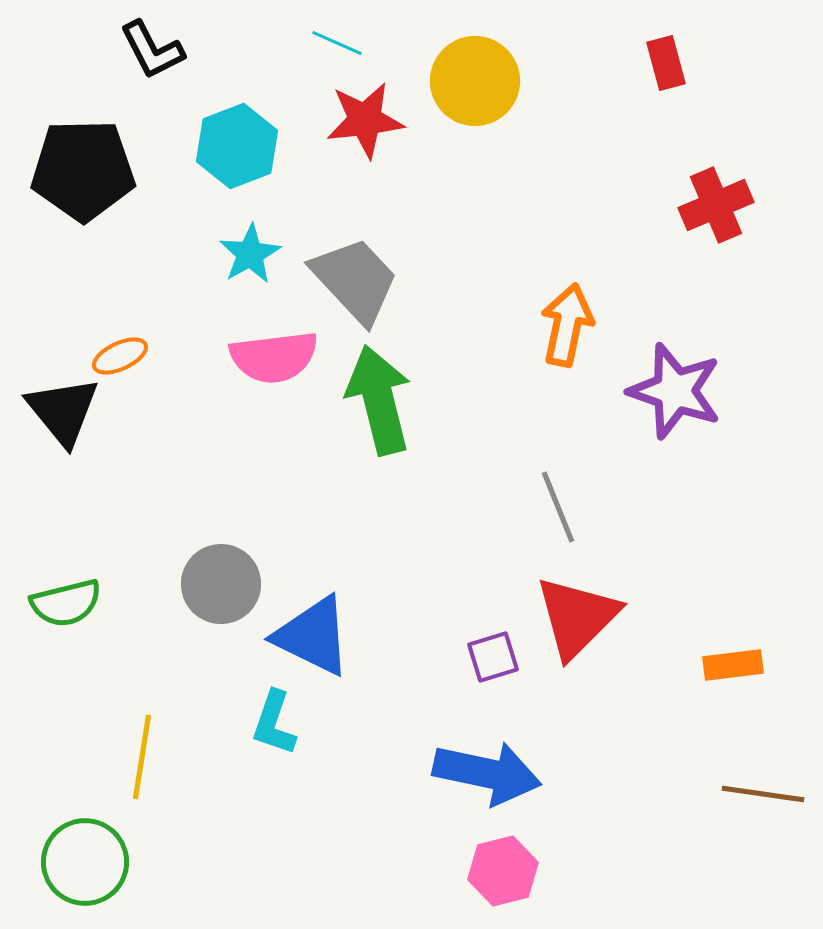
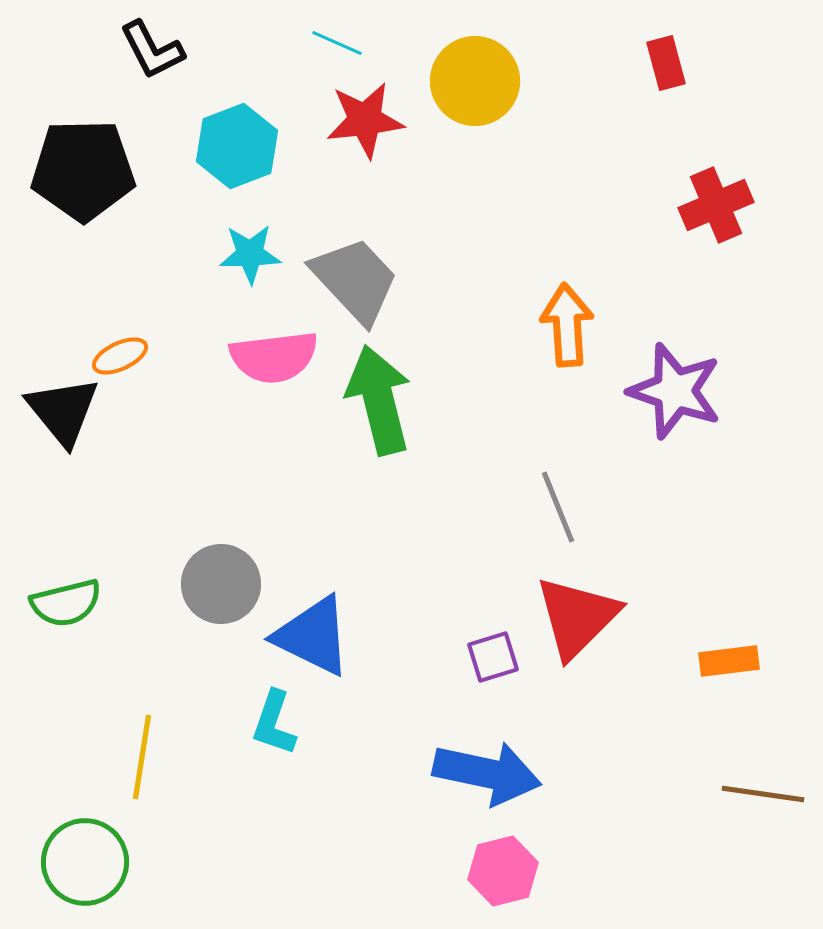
cyan star: rotated 28 degrees clockwise
orange arrow: rotated 16 degrees counterclockwise
orange rectangle: moved 4 px left, 4 px up
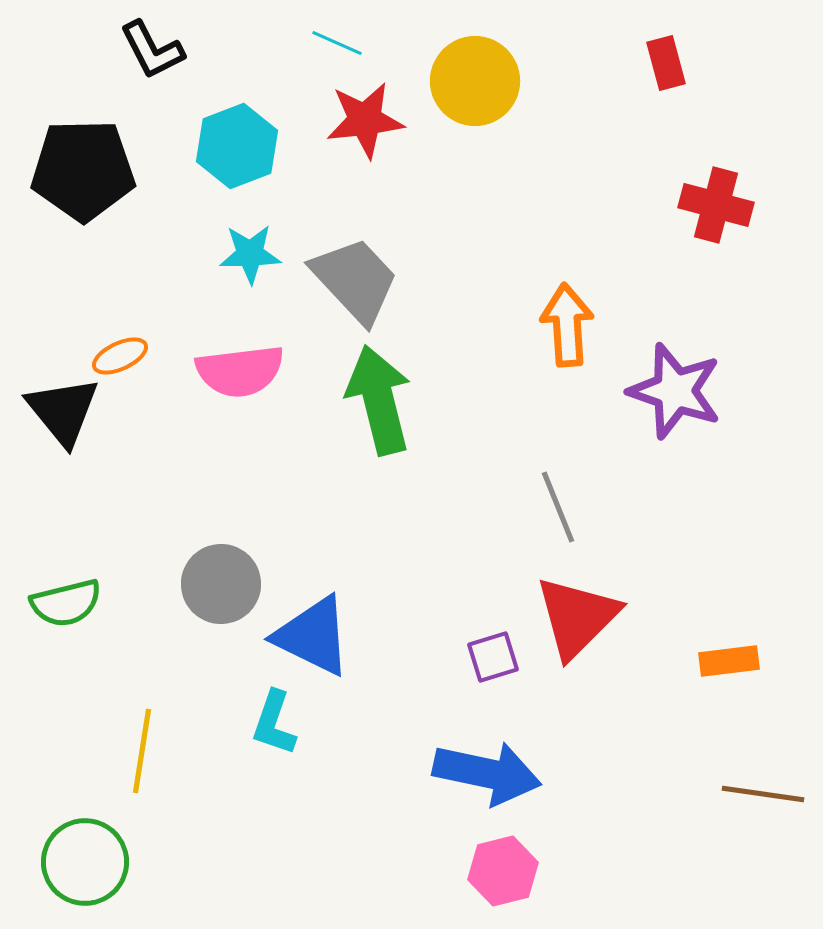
red cross: rotated 38 degrees clockwise
pink semicircle: moved 34 px left, 14 px down
yellow line: moved 6 px up
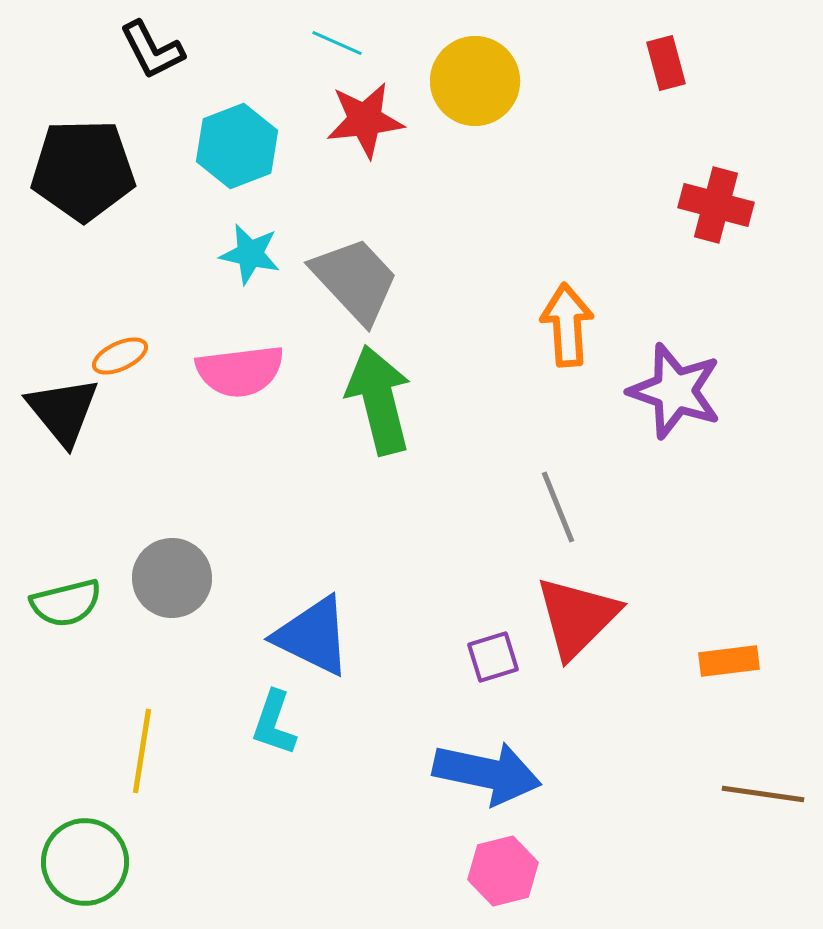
cyan star: rotated 14 degrees clockwise
gray circle: moved 49 px left, 6 px up
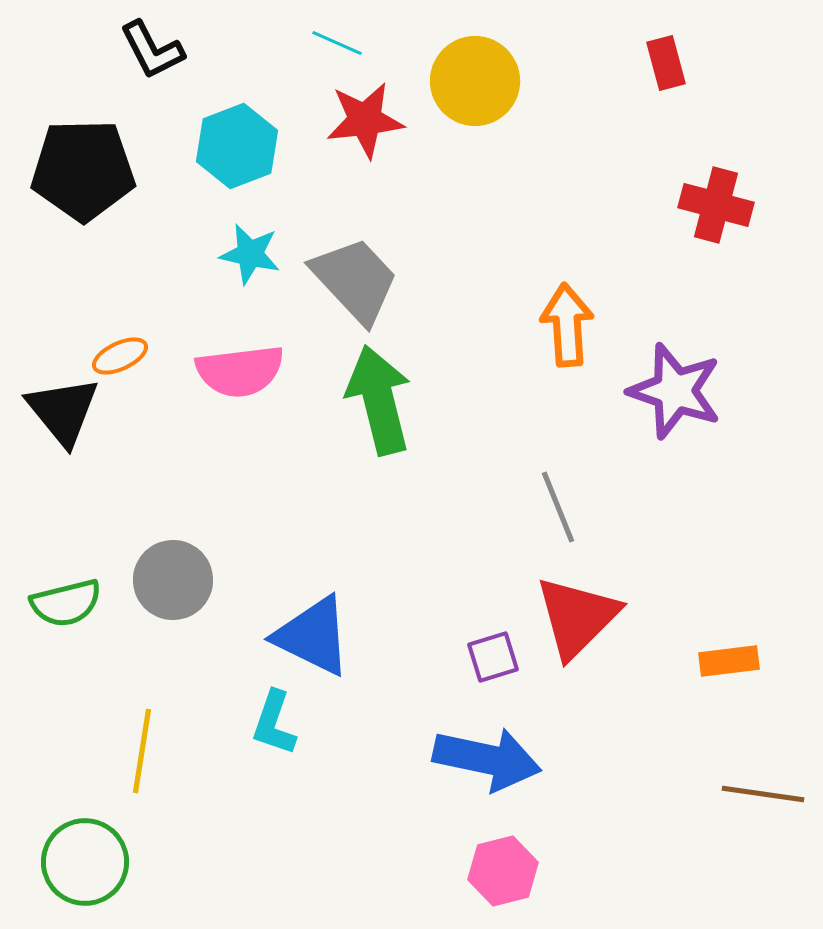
gray circle: moved 1 px right, 2 px down
blue arrow: moved 14 px up
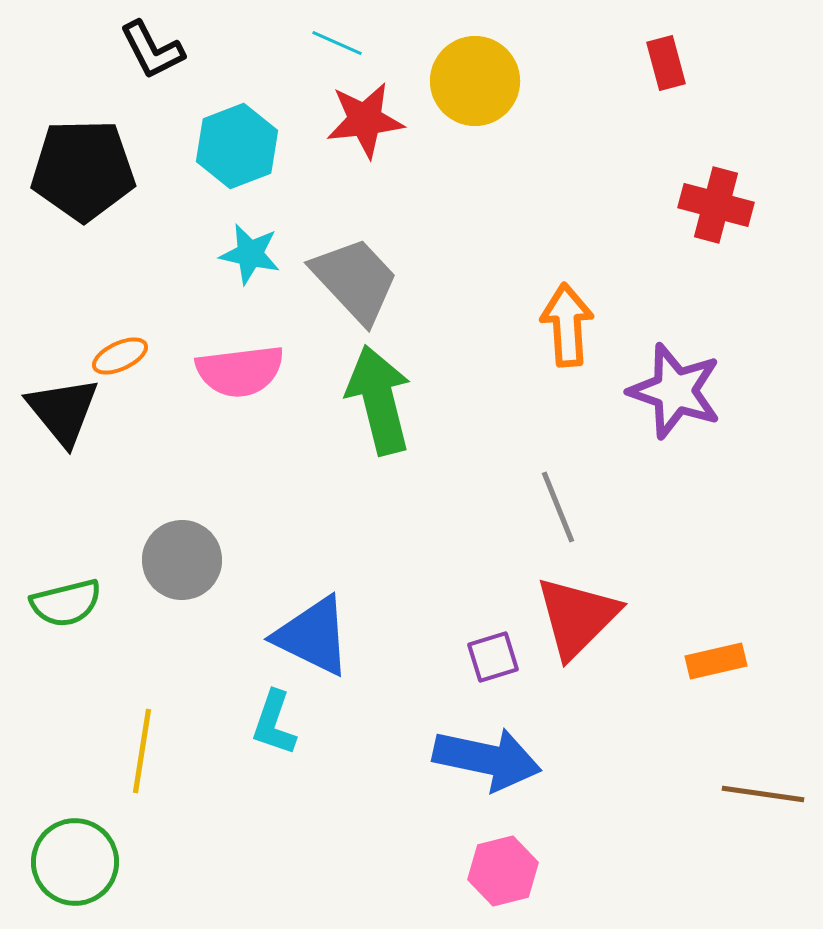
gray circle: moved 9 px right, 20 px up
orange rectangle: moved 13 px left; rotated 6 degrees counterclockwise
green circle: moved 10 px left
